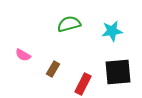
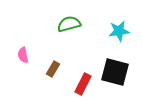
cyan star: moved 7 px right
pink semicircle: rotated 49 degrees clockwise
black square: moved 3 px left; rotated 20 degrees clockwise
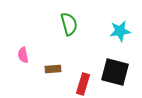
green semicircle: rotated 90 degrees clockwise
cyan star: moved 1 px right
brown rectangle: rotated 56 degrees clockwise
red rectangle: rotated 10 degrees counterclockwise
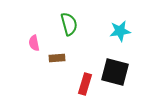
pink semicircle: moved 11 px right, 12 px up
brown rectangle: moved 4 px right, 11 px up
red rectangle: moved 2 px right
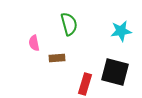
cyan star: moved 1 px right
